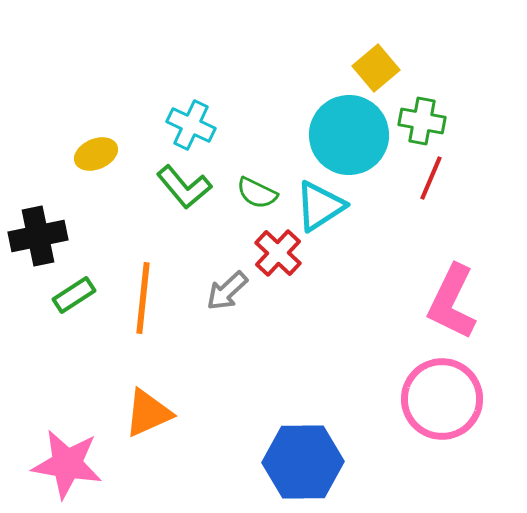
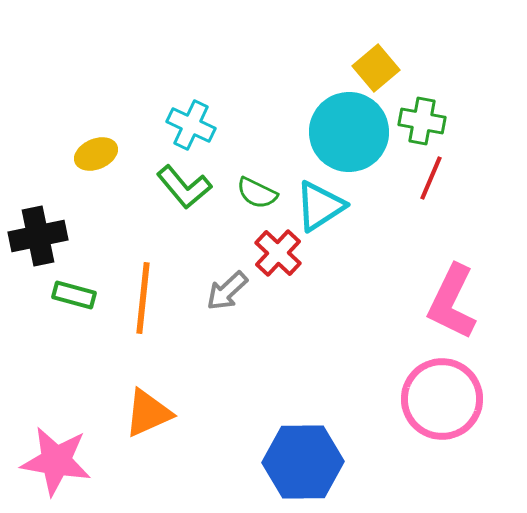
cyan circle: moved 3 px up
green rectangle: rotated 48 degrees clockwise
pink star: moved 11 px left, 3 px up
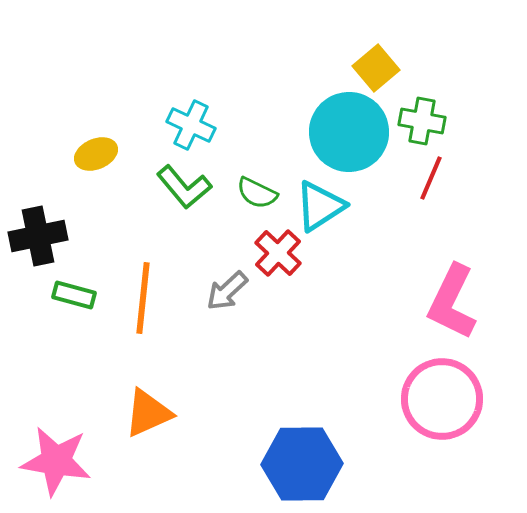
blue hexagon: moved 1 px left, 2 px down
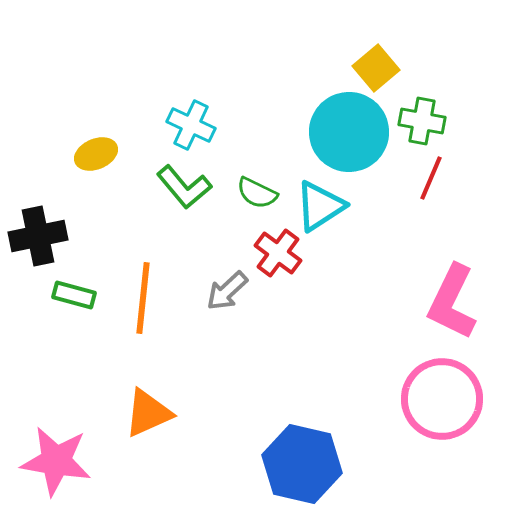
red cross: rotated 6 degrees counterclockwise
blue hexagon: rotated 14 degrees clockwise
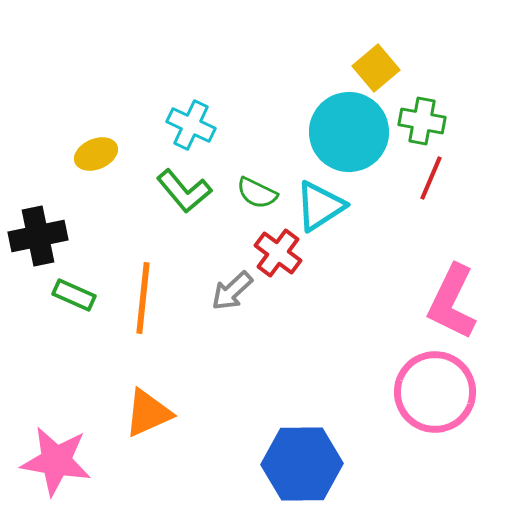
green L-shape: moved 4 px down
gray arrow: moved 5 px right
green rectangle: rotated 9 degrees clockwise
pink circle: moved 7 px left, 7 px up
blue hexagon: rotated 14 degrees counterclockwise
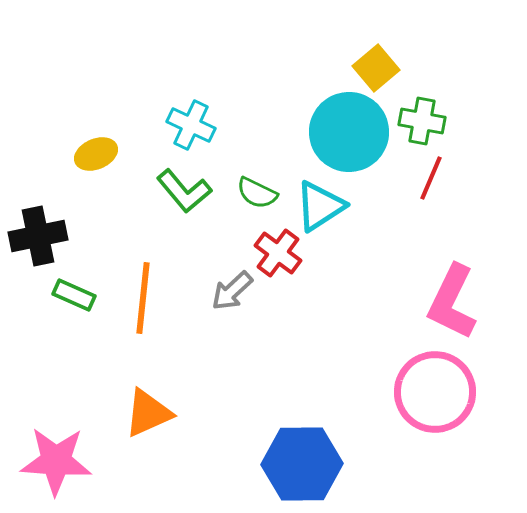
pink star: rotated 6 degrees counterclockwise
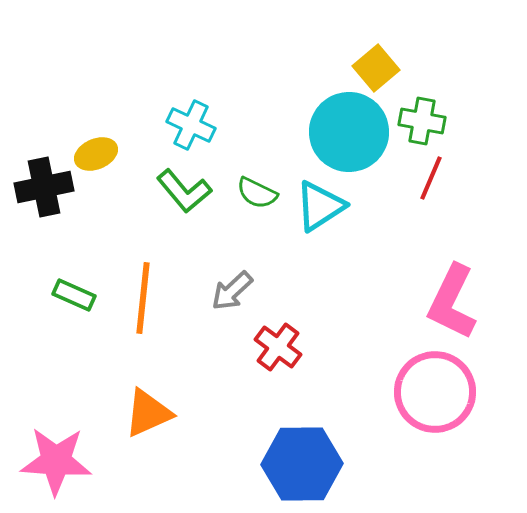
black cross: moved 6 px right, 49 px up
red cross: moved 94 px down
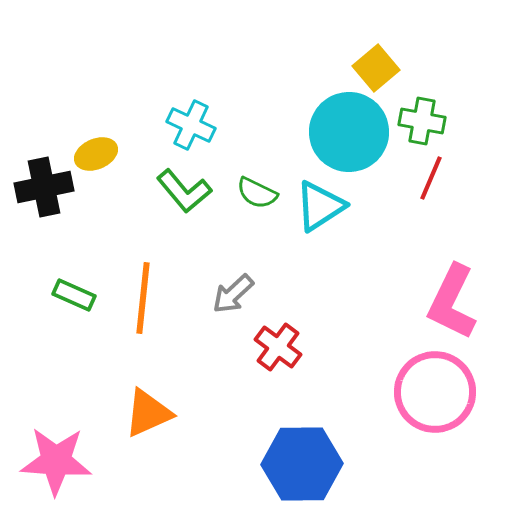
gray arrow: moved 1 px right, 3 px down
